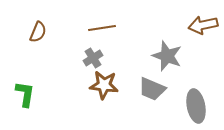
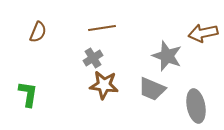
brown arrow: moved 8 px down
green L-shape: moved 3 px right
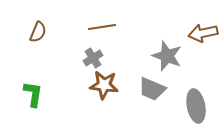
brown line: moved 1 px up
green L-shape: moved 5 px right
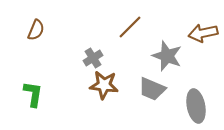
brown line: moved 28 px right; rotated 36 degrees counterclockwise
brown semicircle: moved 2 px left, 2 px up
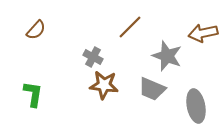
brown semicircle: rotated 20 degrees clockwise
gray cross: moved 1 px up; rotated 30 degrees counterclockwise
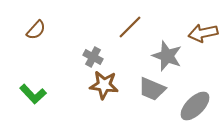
green L-shape: rotated 128 degrees clockwise
gray ellipse: moved 1 px left; rotated 56 degrees clockwise
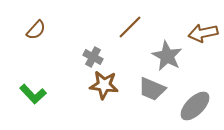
gray star: rotated 8 degrees clockwise
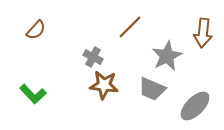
brown arrow: rotated 72 degrees counterclockwise
gray star: rotated 16 degrees clockwise
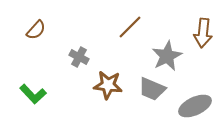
gray cross: moved 14 px left
brown star: moved 4 px right
gray ellipse: rotated 20 degrees clockwise
